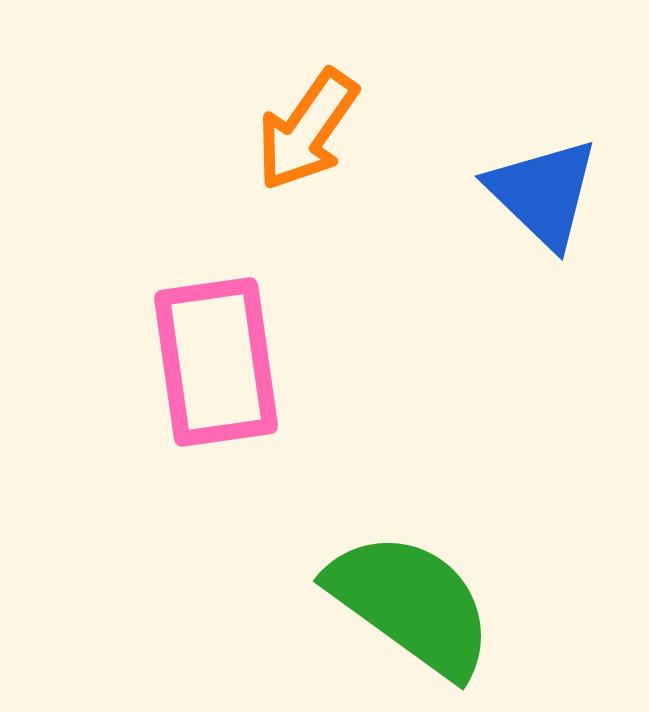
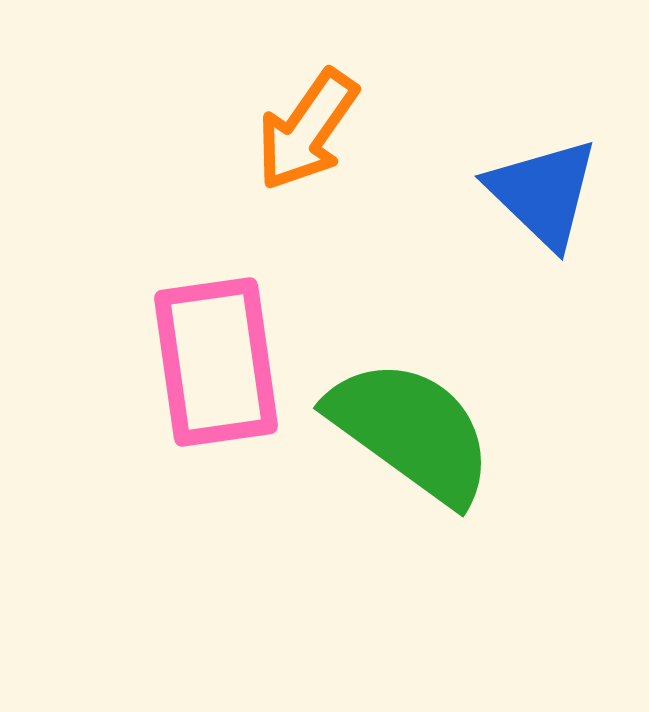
green semicircle: moved 173 px up
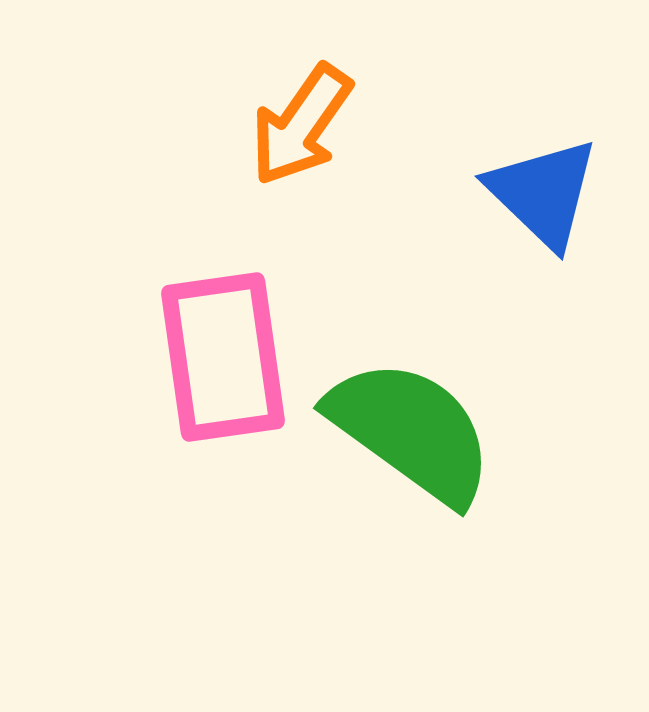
orange arrow: moved 6 px left, 5 px up
pink rectangle: moved 7 px right, 5 px up
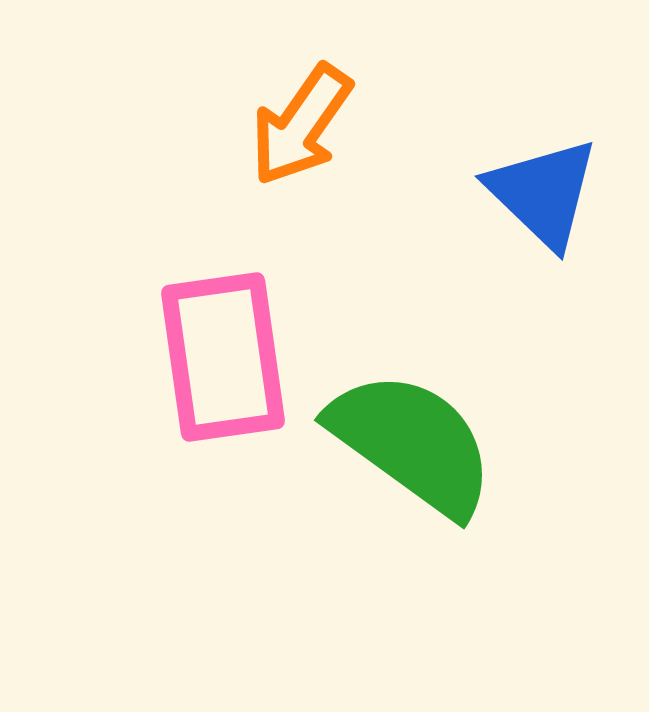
green semicircle: moved 1 px right, 12 px down
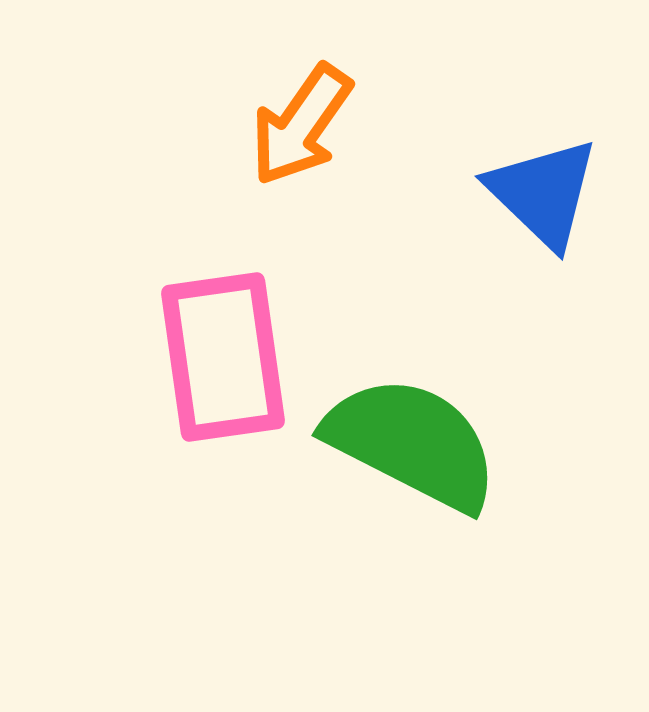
green semicircle: rotated 9 degrees counterclockwise
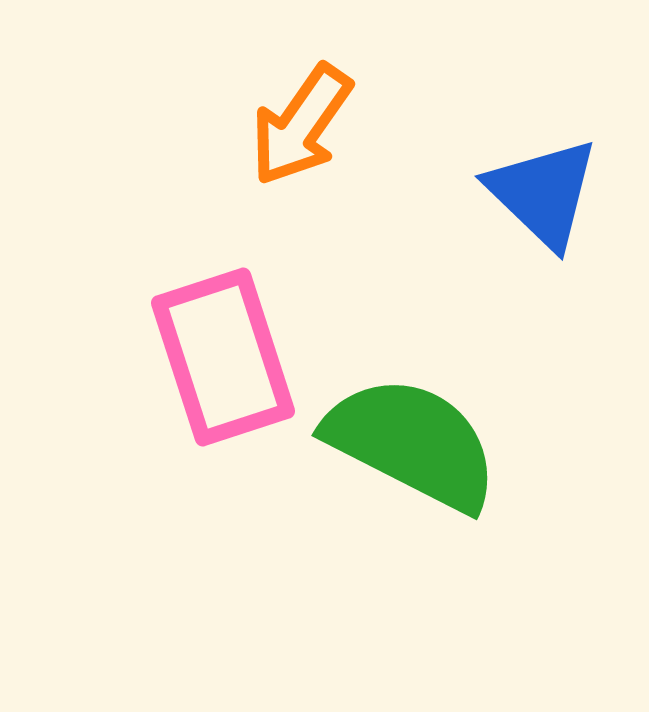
pink rectangle: rotated 10 degrees counterclockwise
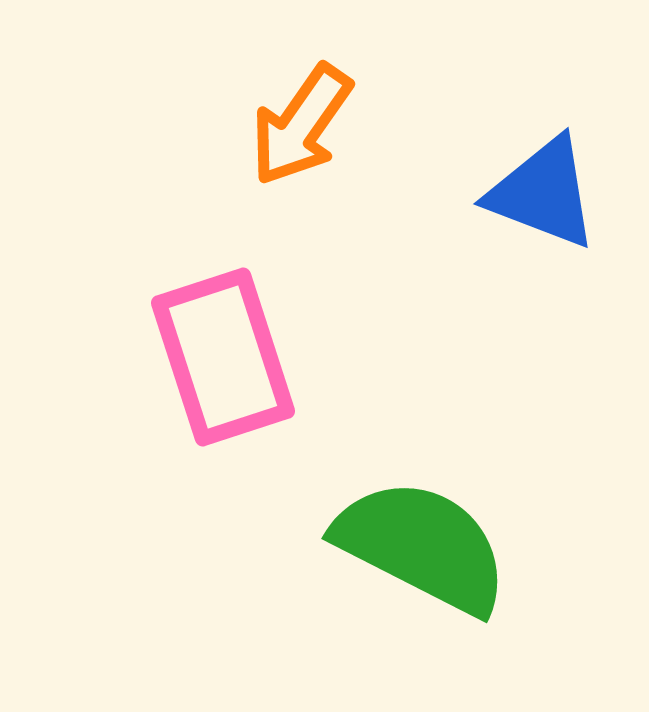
blue triangle: rotated 23 degrees counterclockwise
green semicircle: moved 10 px right, 103 px down
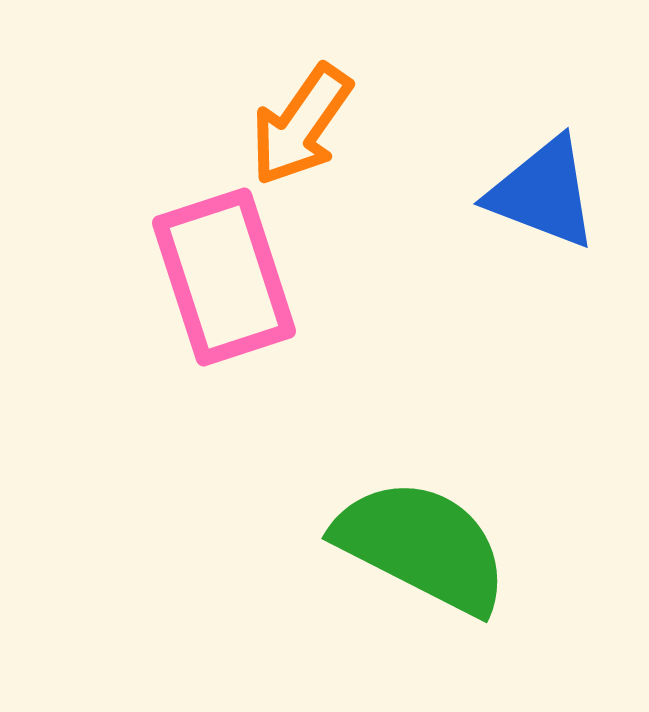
pink rectangle: moved 1 px right, 80 px up
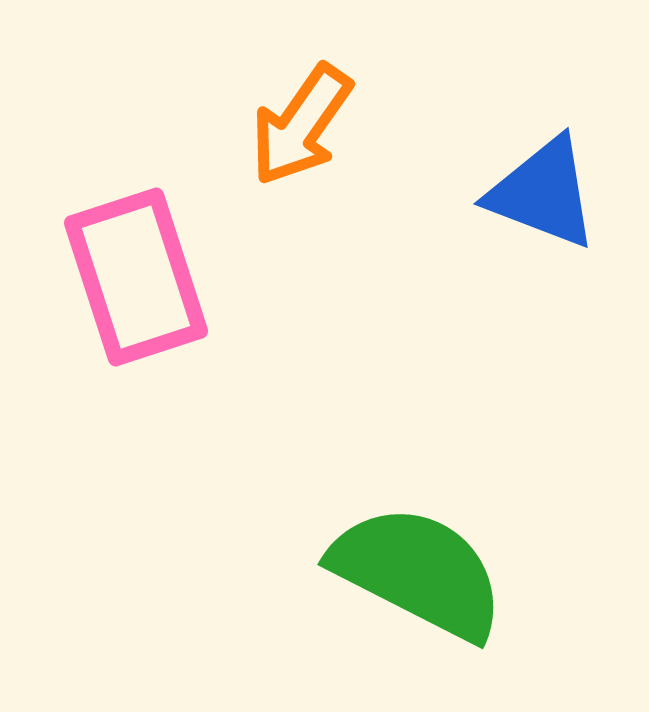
pink rectangle: moved 88 px left
green semicircle: moved 4 px left, 26 px down
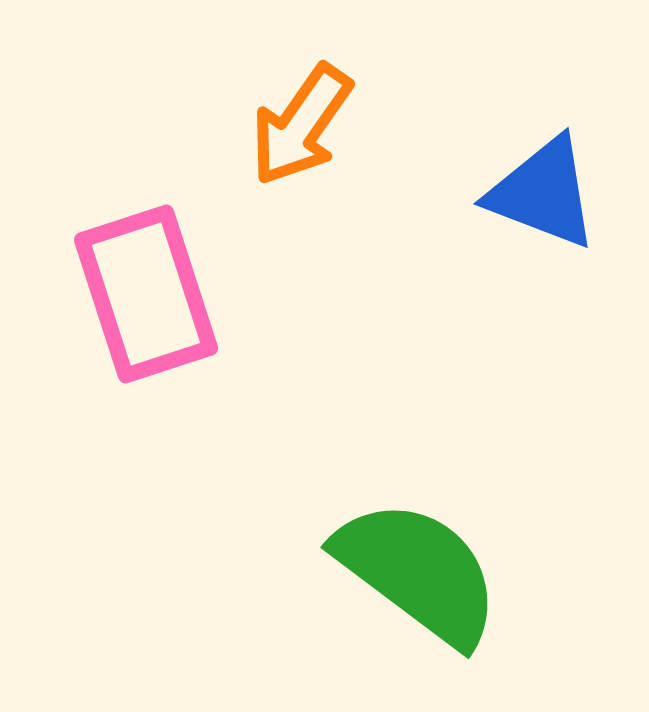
pink rectangle: moved 10 px right, 17 px down
green semicircle: rotated 10 degrees clockwise
